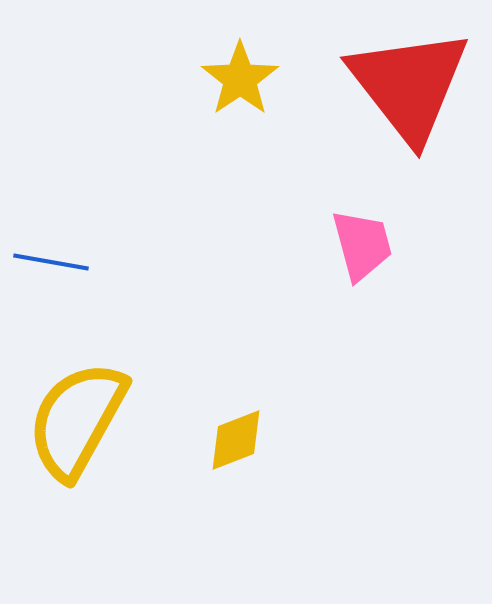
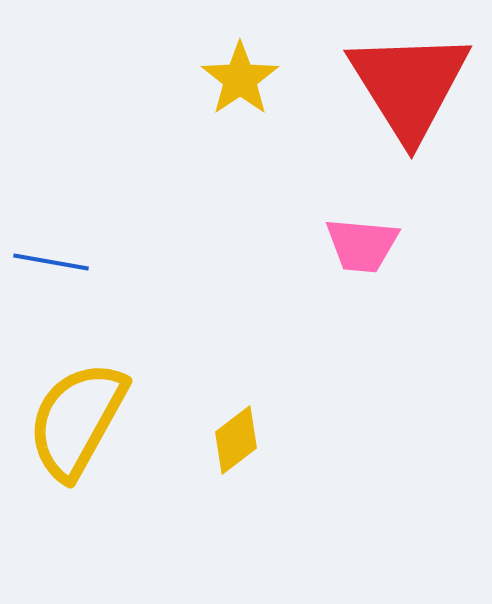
red triangle: rotated 6 degrees clockwise
pink trapezoid: rotated 110 degrees clockwise
yellow diamond: rotated 16 degrees counterclockwise
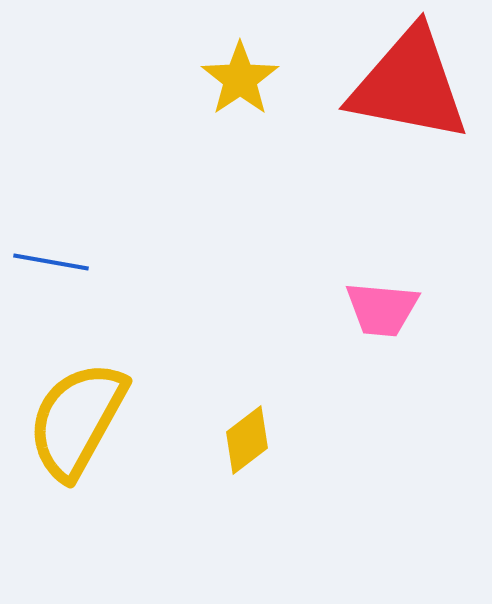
red triangle: rotated 47 degrees counterclockwise
pink trapezoid: moved 20 px right, 64 px down
yellow diamond: moved 11 px right
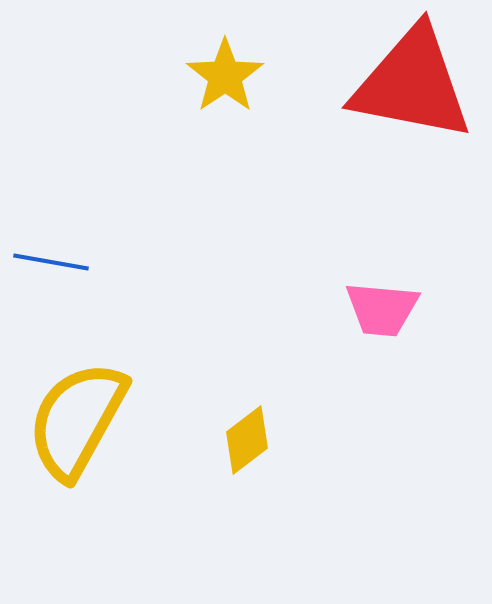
yellow star: moved 15 px left, 3 px up
red triangle: moved 3 px right, 1 px up
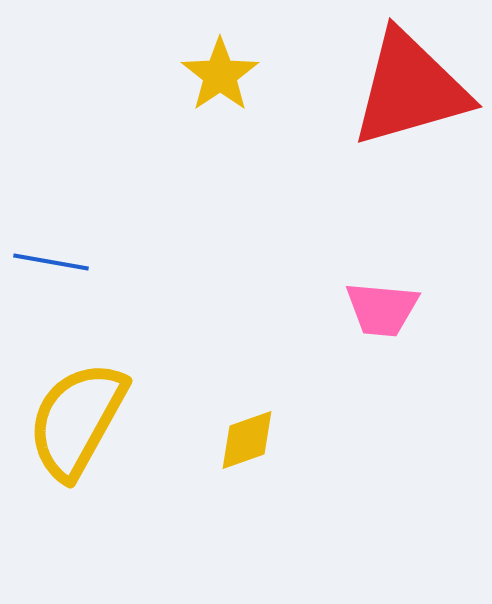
yellow star: moved 5 px left, 1 px up
red triangle: moved 2 px left, 5 px down; rotated 27 degrees counterclockwise
yellow diamond: rotated 18 degrees clockwise
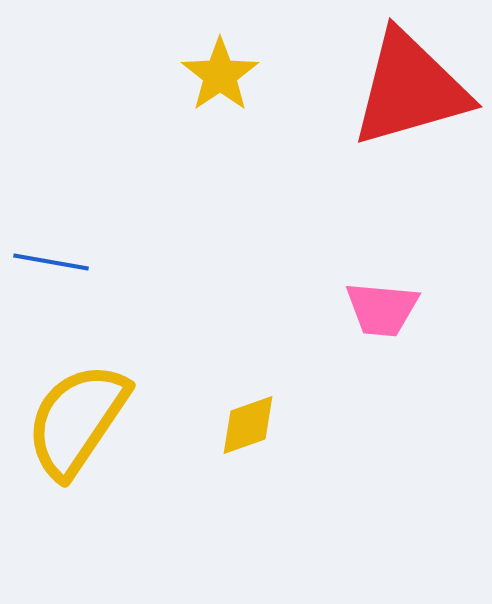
yellow semicircle: rotated 5 degrees clockwise
yellow diamond: moved 1 px right, 15 px up
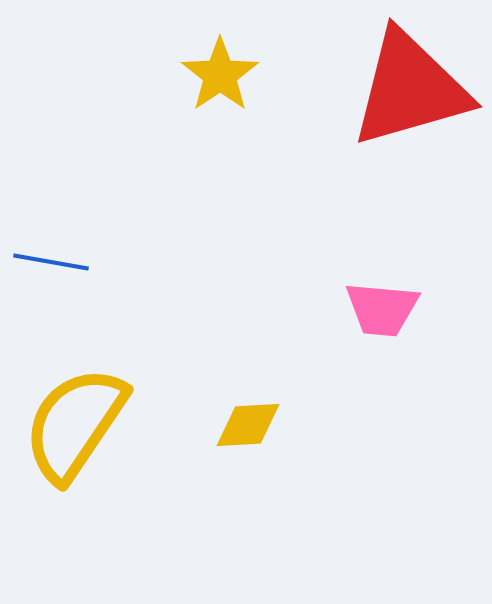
yellow semicircle: moved 2 px left, 4 px down
yellow diamond: rotated 16 degrees clockwise
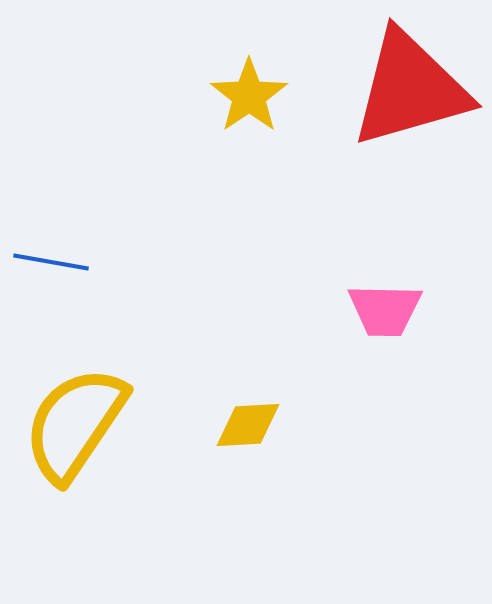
yellow star: moved 29 px right, 21 px down
pink trapezoid: moved 3 px right, 1 px down; rotated 4 degrees counterclockwise
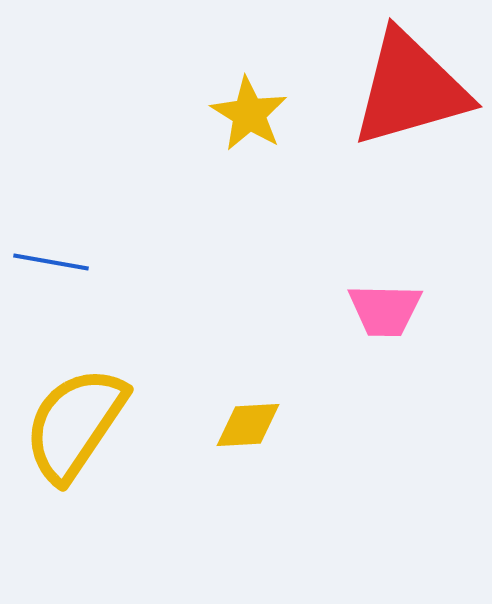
yellow star: moved 18 px down; rotated 6 degrees counterclockwise
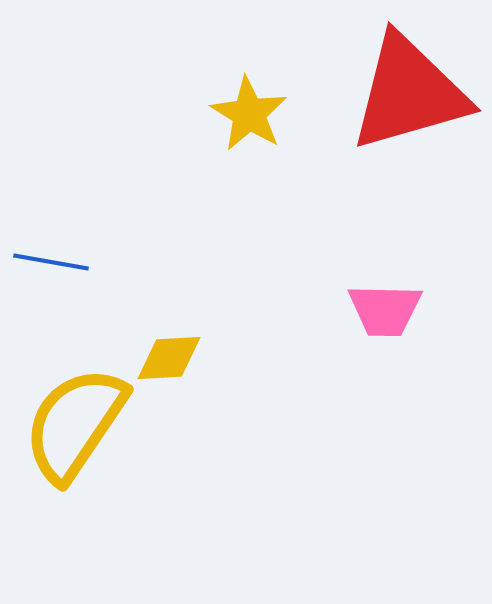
red triangle: moved 1 px left, 4 px down
yellow diamond: moved 79 px left, 67 px up
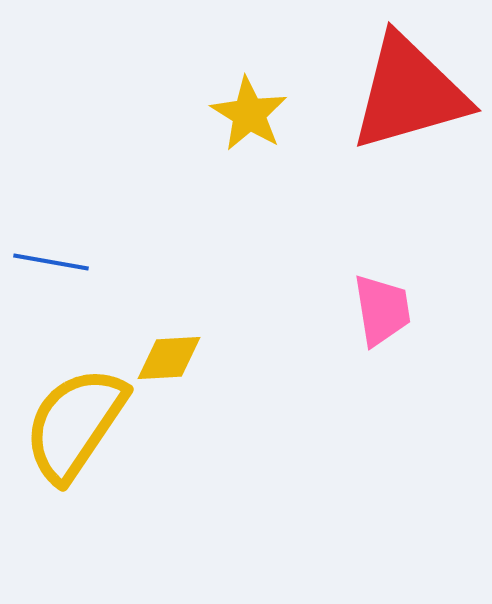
pink trapezoid: moved 3 px left; rotated 100 degrees counterclockwise
